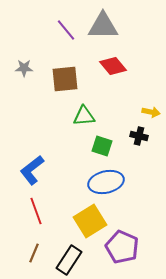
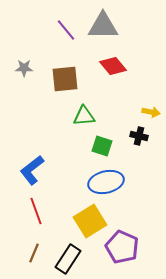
black rectangle: moved 1 px left, 1 px up
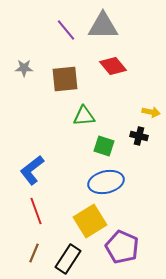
green square: moved 2 px right
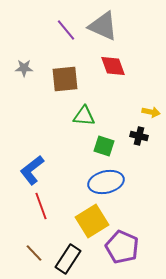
gray triangle: rotated 24 degrees clockwise
red diamond: rotated 20 degrees clockwise
green triangle: rotated 10 degrees clockwise
red line: moved 5 px right, 5 px up
yellow square: moved 2 px right
brown line: rotated 66 degrees counterclockwise
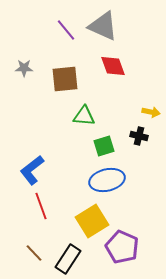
green square: rotated 35 degrees counterclockwise
blue ellipse: moved 1 px right, 2 px up
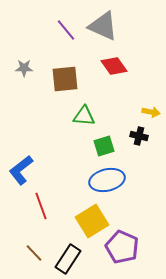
red diamond: moved 1 px right; rotated 16 degrees counterclockwise
blue L-shape: moved 11 px left
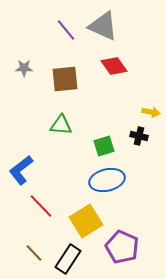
green triangle: moved 23 px left, 9 px down
red line: rotated 24 degrees counterclockwise
yellow square: moved 6 px left
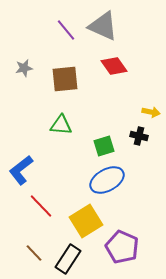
gray star: rotated 12 degrees counterclockwise
blue ellipse: rotated 16 degrees counterclockwise
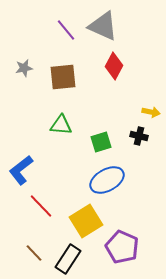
red diamond: rotated 64 degrees clockwise
brown square: moved 2 px left, 2 px up
green square: moved 3 px left, 4 px up
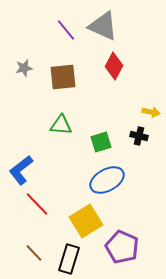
red line: moved 4 px left, 2 px up
black rectangle: moved 1 px right; rotated 16 degrees counterclockwise
